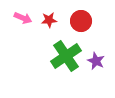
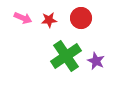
red circle: moved 3 px up
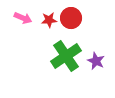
red circle: moved 10 px left
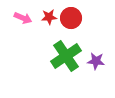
red star: moved 3 px up
purple star: rotated 18 degrees counterclockwise
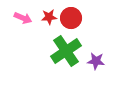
green cross: moved 5 px up
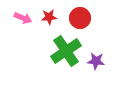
red circle: moved 9 px right
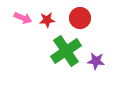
red star: moved 2 px left, 3 px down
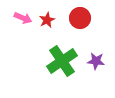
red star: rotated 21 degrees counterclockwise
green cross: moved 4 px left, 10 px down
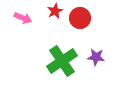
red star: moved 8 px right, 9 px up
purple star: moved 4 px up
